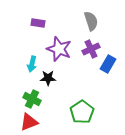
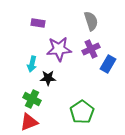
purple star: rotated 25 degrees counterclockwise
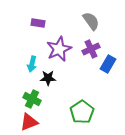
gray semicircle: rotated 18 degrees counterclockwise
purple star: rotated 20 degrees counterclockwise
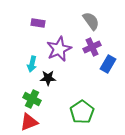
purple cross: moved 1 px right, 2 px up
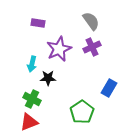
blue rectangle: moved 1 px right, 24 px down
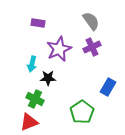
blue rectangle: moved 1 px left, 1 px up
green cross: moved 3 px right
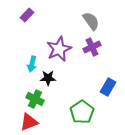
purple rectangle: moved 11 px left, 8 px up; rotated 56 degrees counterclockwise
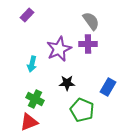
purple cross: moved 4 px left, 3 px up; rotated 24 degrees clockwise
black star: moved 19 px right, 5 px down
green pentagon: moved 2 px up; rotated 15 degrees counterclockwise
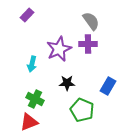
blue rectangle: moved 1 px up
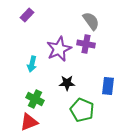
purple cross: moved 2 px left; rotated 12 degrees clockwise
blue rectangle: rotated 24 degrees counterclockwise
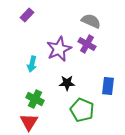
gray semicircle: rotated 30 degrees counterclockwise
purple cross: moved 1 px right; rotated 18 degrees clockwise
red triangle: rotated 36 degrees counterclockwise
